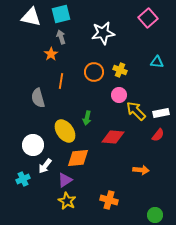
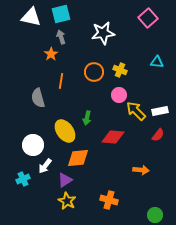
white rectangle: moved 1 px left, 2 px up
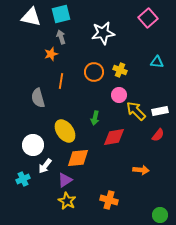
orange star: rotated 16 degrees clockwise
green arrow: moved 8 px right
red diamond: moved 1 px right; rotated 15 degrees counterclockwise
green circle: moved 5 px right
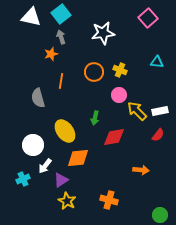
cyan square: rotated 24 degrees counterclockwise
yellow arrow: moved 1 px right
purple triangle: moved 4 px left
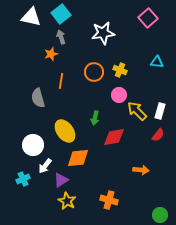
white rectangle: rotated 63 degrees counterclockwise
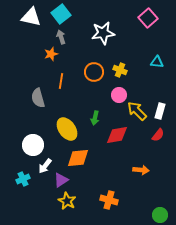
yellow ellipse: moved 2 px right, 2 px up
red diamond: moved 3 px right, 2 px up
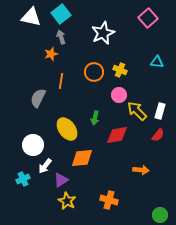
white star: rotated 15 degrees counterclockwise
gray semicircle: rotated 42 degrees clockwise
orange diamond: moved 4 px right
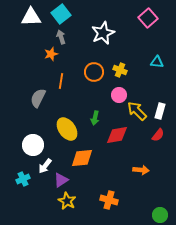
white triangle: rotated 15 degrees counterclockwise
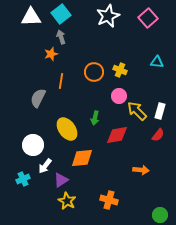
white star: moved 5 px right, 17 px up
pink circle: moved 1 px down
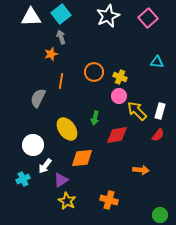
yellow cross: moved 7 px down
